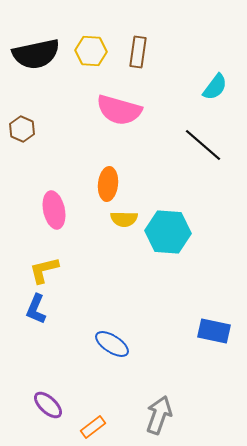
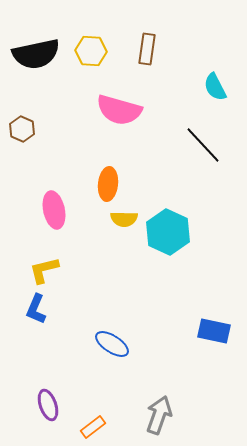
brown rectangle: moved 9 px right, 3 px up
cyan semicircle: rotated 116 degrees clockwise
black line: rotated 6 degrees clockwise
cyan hexagon: rotated 21 degrees clockwise
purple ellipse: rotated 28 degrees clockwise
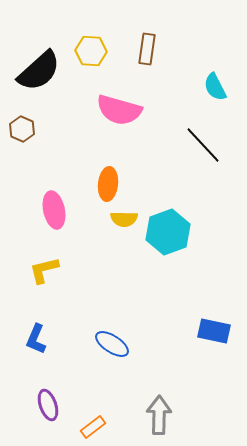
black semicircle: moved 3 px right, 17 px down; rotated 30 degrees counterclockwise
cyan hexagon: rotated 15 degrees clockwise
blue L-shape: moved 30 px down
gray arrow: rotated 18 degrees counterclockwise
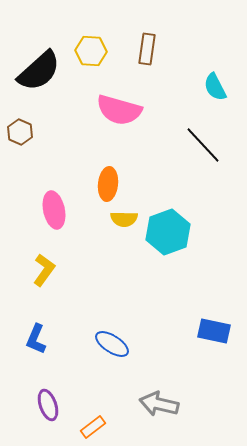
brown hexagon: moved 2 px left, 3 px down
yellow L-shape: rotated 140 degrees clockwise
gray arrow: moved 11 px up; rotated 78 degrees counterclockwise
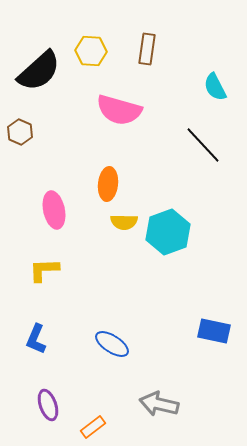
yellow semicircle: moved 3 px down
yellow L-shape: rotated 128 degrees counterclockwise
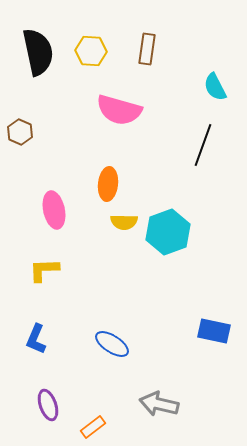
black semicircle: moved 1 px left, 19 px up; rotated 60 degrees counterclockwise
black line: rotated 63 degrees clockwise
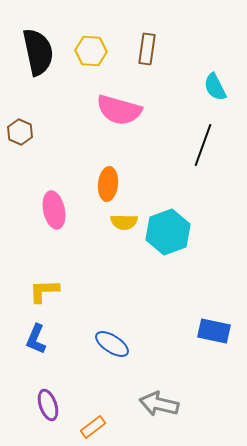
yellow L-shape: moved 21 px down
